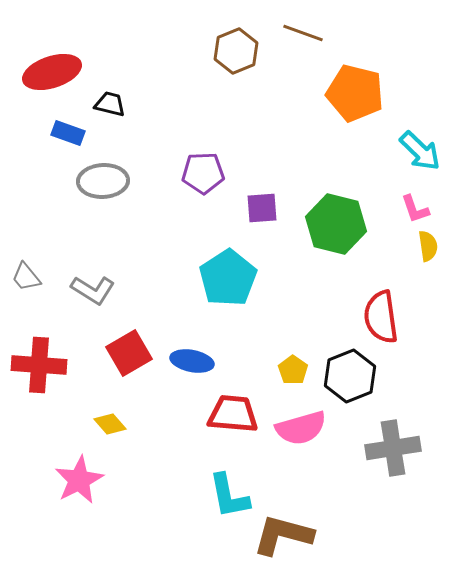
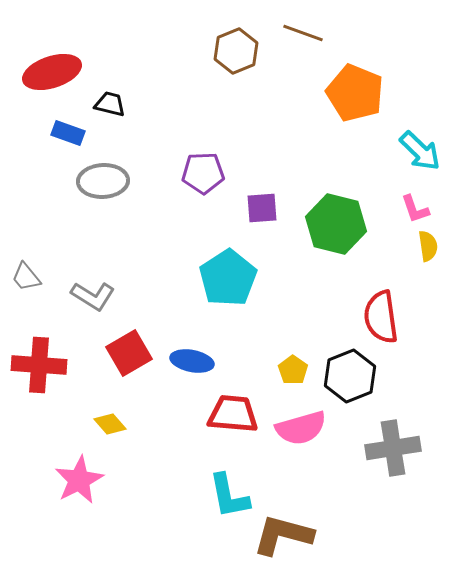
orange pentagon: rotated 8 degrees clockwise
gray L-shape: moved 6 px down
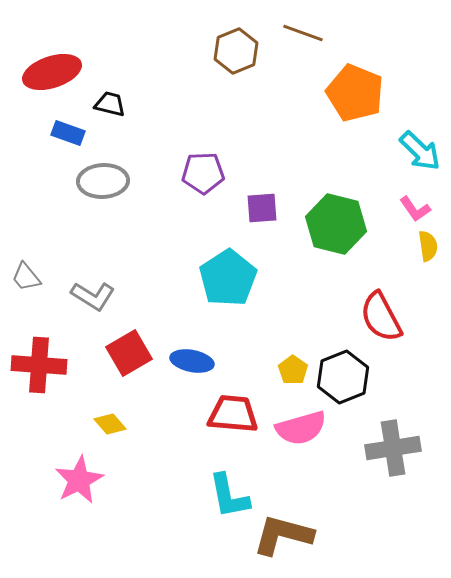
pink L-shape: rotated 16 degrees counterclockwise
red semicircle: rotated 20 degrees counterclockwise
black hexagon: moved 7 px left, 1 px down
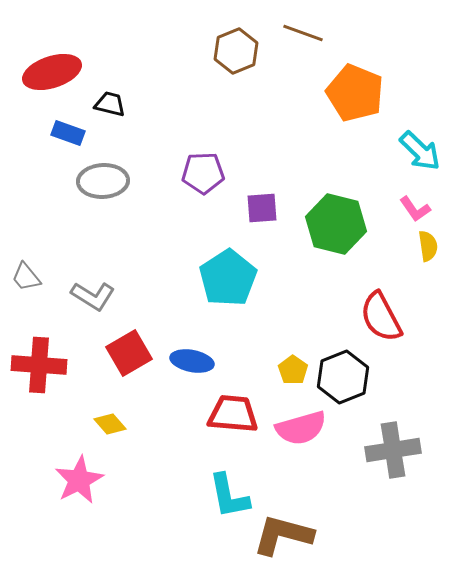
gray cross: moved 2 px down
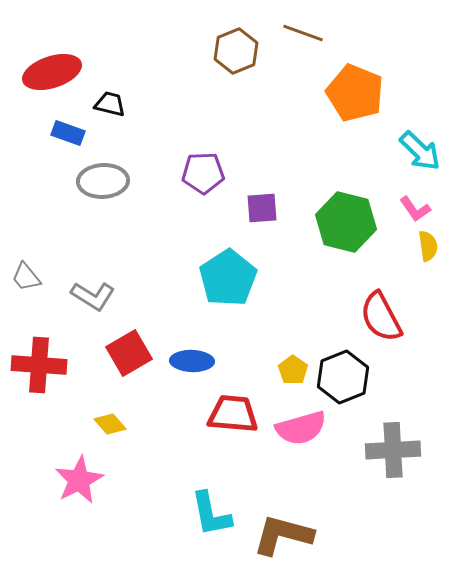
green hexagon: moved 10 px right, 2 px up
blue ellipse: rotated 9 degrees counterclockwise
gray cross: rotated 6 degrees clockwise
cyan L-shape: moved 18 px left, 18 px down
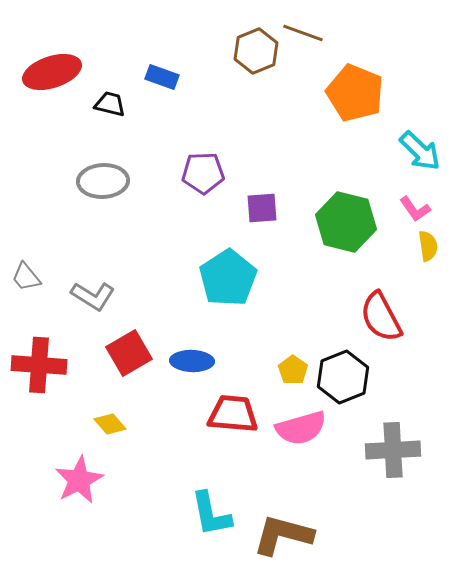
brown hexagon: moved 20 px right
blue rectangle: moved 94 px right, 56 px up
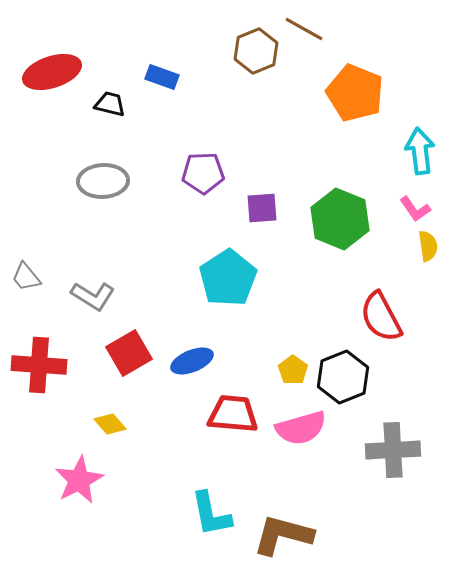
brown line: moved 1 px right, 4 px up; rotated 9 degrees clockwise
cyan arrow: rotated 141 degrees counterclockwise
green hexagon: moved 6 px left, 3 px up; rotated 8 degrees clockwise
blue ellipse: rotated 24 degrees counterclockwise
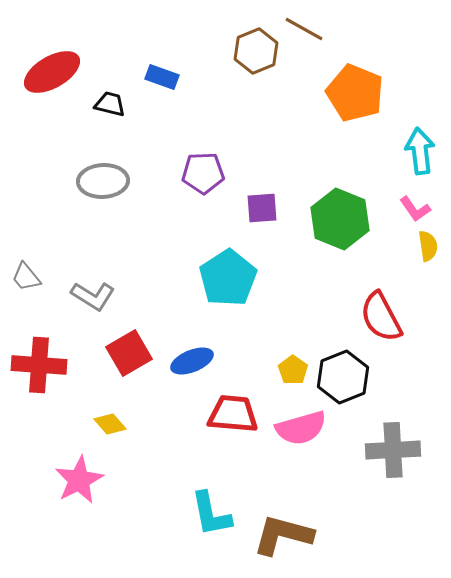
red ellipse: rotated 12 degrees counterclockwise
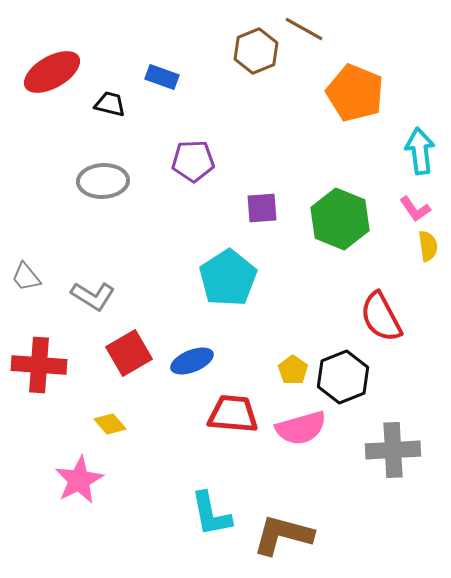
purple pentagon: moved 10 px left, 12 px up
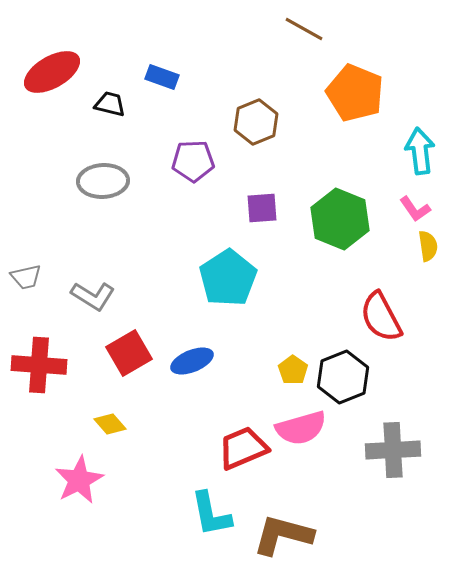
brown hexagon: moved 71 px down
gray trapezoid: rotated 64 degrees counterclockwise
red trapezoid: moved 10 px right, 34 px down; rotated 28 degrees counterclockwise
